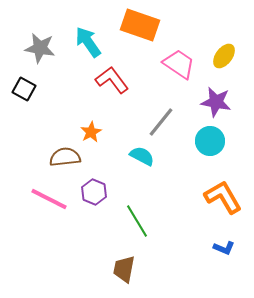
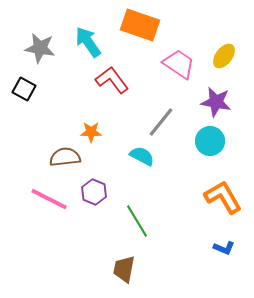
orange star: rotated 30 degrees clockwise
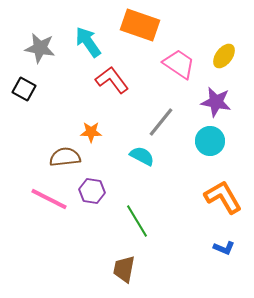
purple hexagon: moved 2 px left, 1 px up; rotated 15 degrees counterclockwise
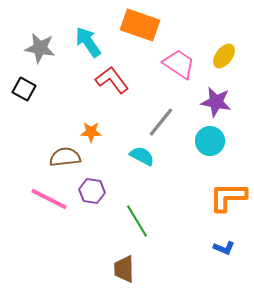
orange L-shape: moved 5 px right; rotated 60 degrees counterclockwise
brown trapezoid: rotated 12 degrees counterclockwise
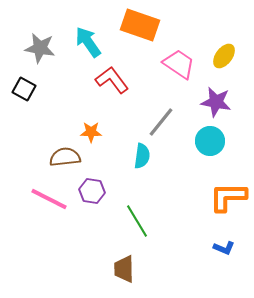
cyan semicircle: rotated 70 degrees clockwise
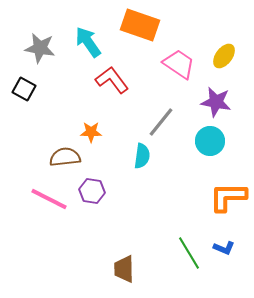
green line: moved 52 px right, 32 px down
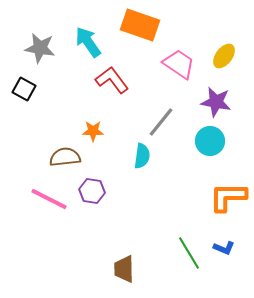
orange star: moved 2 px right, 1 px up
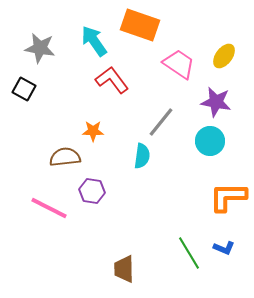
cyan arrow: moved 6 px right, 1 px up
pink line: moved 9 px down
